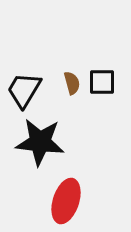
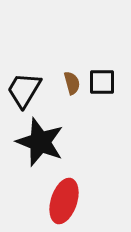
black star: rotated 15 degrees clockwise
red ellipse: moved 2 px left
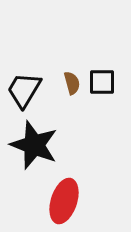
black star: moved 6 px left, 3 px down
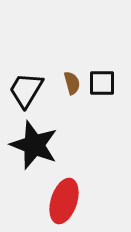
black square: moved 1 px down
black trapezoid: moved 2 px right
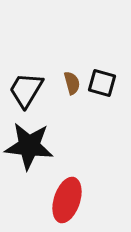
black square: rotated 16 degrees clockwise
black star: moved 5 px left, 1 px down; rotated 15 degrees counterclockwise
red ellipse: moved 3 px right, 1 px up
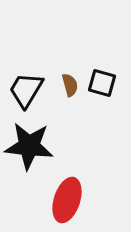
brown semicircle: moved 2 px left, 2 px down
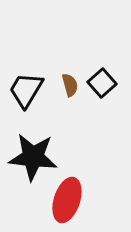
black square: rotated 32 degrees clockwise
black star: moved 4 px right, 11 px down
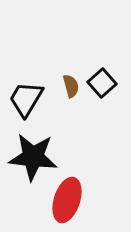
brown semicircle: moved 1 px right, 1 px down
black trapezoid: moved 9 px down
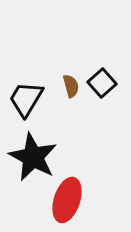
black star: rotated 21 degrees clockwise
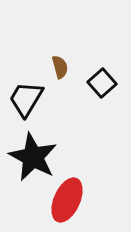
brown semicircle: moved 11 px left, 19 px up
red ellipse: rotated 6 degrees clockwise
